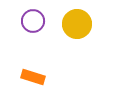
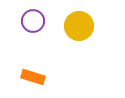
yellow circle: moved 2 px right, 2 px down
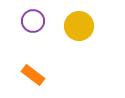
orange rectangle: moved 2 px up; rotated 20 degrees clockwise
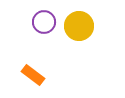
purple circle: moved 11 px right, 1 px down
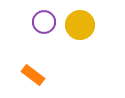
yellow circle: moved 1 px right, 1 px up
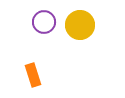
orange rectangle: rotated 35 degrees clockwise
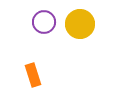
yellow circle: moved 1 px up
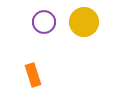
yellow circle: moved 4 px right, 2 px up
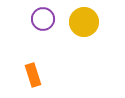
purple circle: moved 1 px left, 3 px up
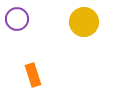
purple circle: moved 26 px left
